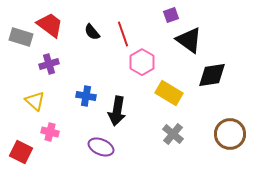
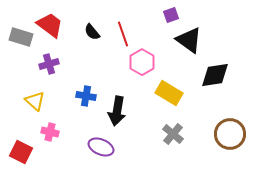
black diamond: moved 3 px right
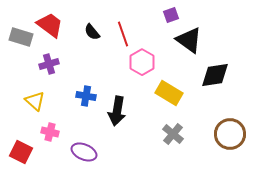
purple ellipse: moved 17 px left, 5 px down
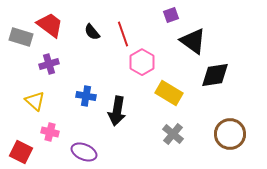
black triangle: moved 4 px right, 1 px down
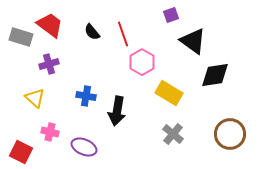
yellow triangle: moved 3 px up
purple ellipse: moved 5 px up
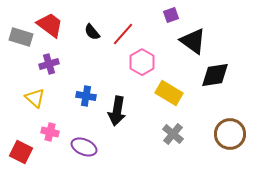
red line: rotated 60 degrees clockwise
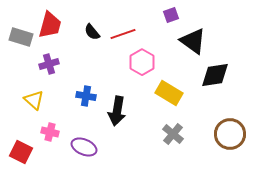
red trapezoid: rotated 68 degrees clockwise
red line: rotated 30 degrees clockwise
yellow triangle: moved 1 px left, 2 px down
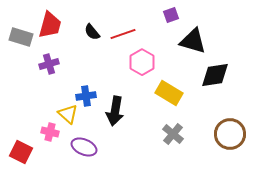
black triangle: rotated 20 degrees counterclockwise
blue cross: rotated 18 degrees counterclockwise
yellow triangle: moved 34 px right, 14 px down
black arrow: moved 2 px left
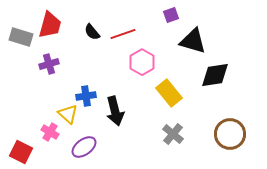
yellow rectangle: rotated 20 degrees clockwise
black arrow: rotated 24 degrees counterclockwise
pink cross: rotated 18 degrees clockwise
purple ellipse: rotated 60 degrees counterclockwise
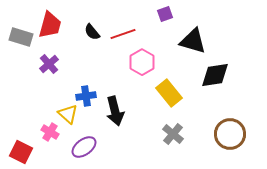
purple square: moved 6 px left, 1 px up
purple cross: rotated 24 degrees counterclockwise
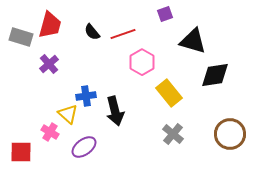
red square: rotated 25 degrees counterclockwise
